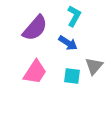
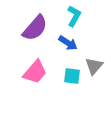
pink trapezoid: rotated 8 degrees clockwise
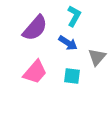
gray triangle: moved 3 px right, 9 px up
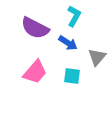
purple semicircle: rotated 76 degrees clockwise
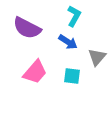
purple semicircle: moved 8 px left
blue arrow: moved 1 px up
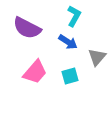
cyan square: moved 2 px left; rotated 24 degrees counterclockwise
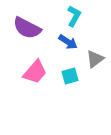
gray triangle: moved 2 px left, 2 px down; rotated 12 degrees clockwise
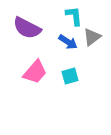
cyan L-shape: rotated 35 degrees counterclockwise
gray triangle: moved 3 px left, 22 px up
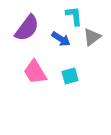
purple semicircle: rotated 80 degrees counterclockwise
blue arrow: moved 7 px left, 3 px up
pink trapezoid: rotated 108 degrees clockwise
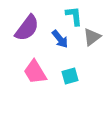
blue arrow: moved 1 px left; rotated 18 degrees clockwise
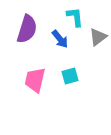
cyan L-shape: moved 1 px right, 1 px down
purple semicircle: moved 1 px down; rotated 20 degrees counterclockwise
gray triangle: moved 6 px right
pink trapezoid: moved 8 px down; rotated 44 degrees clockwise
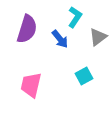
cyan L-shape: rotated 40 degrees clockwise
cyan square: moved 14 px right; rotated 12 degrees counterclockwise
pink trapezoid: moved 4 px left, 5 px down
